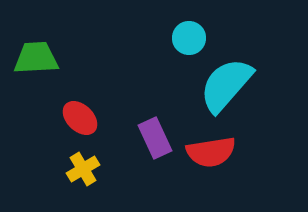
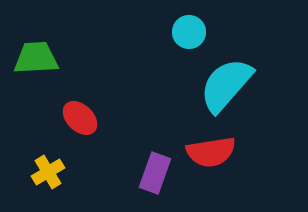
cyan circle: moved 6 px up
purple rectangle: moved 35 px down; rotated 45 degrees clockwise
yellow cross: moved 35 px left, 3 px down
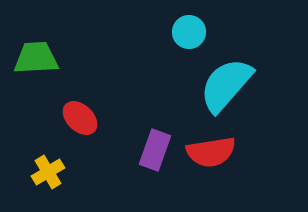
purple rectangle: moved 23 px up
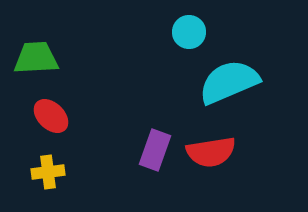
cyan semicircle: moved 3 px right, 3 px up; rotated 26 degrees clockwise
red ellipse: moved 29 px left, 2 px up
yellow cross: rotated 24 degrees clockwise
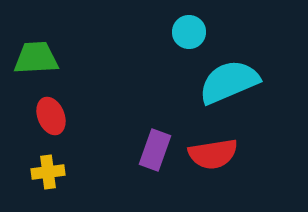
red ellipse: rotated 24 degrees clockwise
red semicircle: moved 2 px right, 2 px down
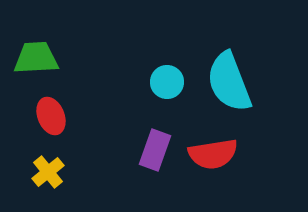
cyan circle: moved 22 px left, 50 px down
cyan semicircle: rotated 88 degrees counterclockwise
yellow cross: rotated 32 degrees counterclockwise
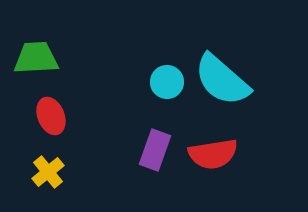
cyan semicircle: moved 7 px left, 2 px up; rotated 28 degrees counterclockwise
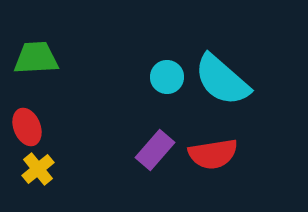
cyan circle: moved 5 px up
red ellipse: moved 24 px left, 11 px down
purple rectangle: rotated 21 degrees clockwise
yellow cross: moved 10 px left, 3 px up
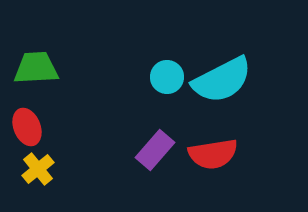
green trapezoid: moved 10 px down
cyan semicircle: rotated 68 degrees counterclockwise
